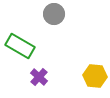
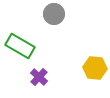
yellow hexagon: moved 8 px up
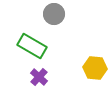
green rectangle: moved 12 px right
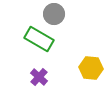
green rectangle: moved 7 px right, 7 px up
yellow hexagon: moved 4 px left
